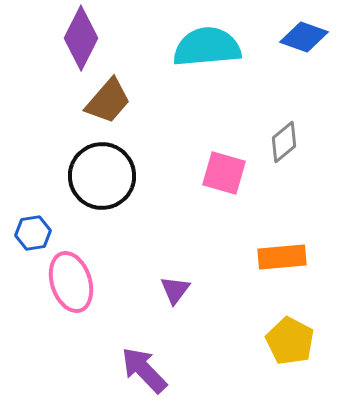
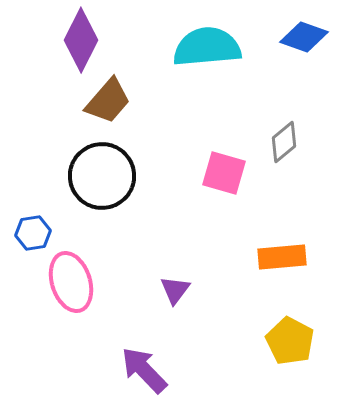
purple diamond: moved 2 px down
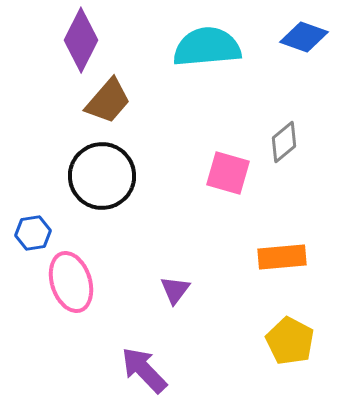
pink square: moved 4 px right
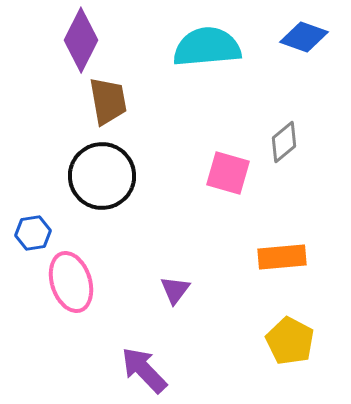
brown trapezoid: rotated 51 degrees counterclockwise
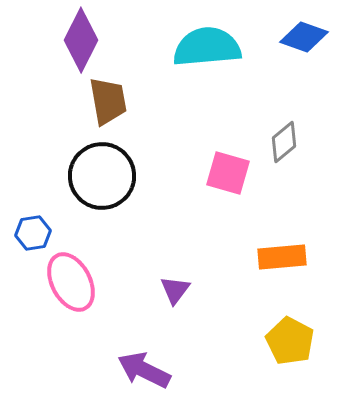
pink ellipse: rotated 10 degrees counterclockwise
purple arrow: rotated 20 degrees counterclockwise
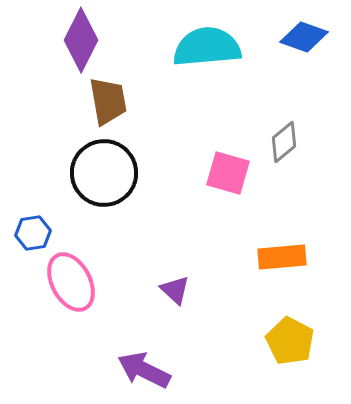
black circle: moved 2 px right, 3 px up
purple triangle: rotated 24 degrees counterclockwise
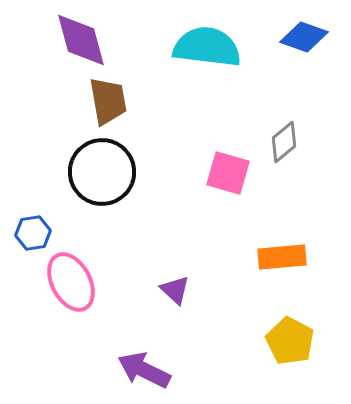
purple diamond: rotated 42 degrees counterclockwise
cyan semicircle: rotated 12 degrees clockwise
black circle: moved 2 px left, 1 px up
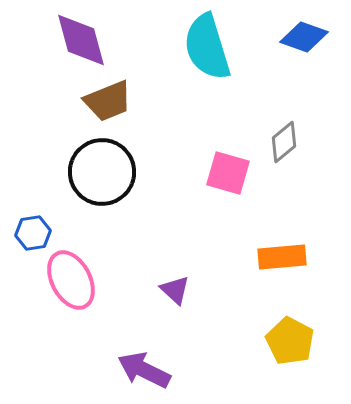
cyan semicircle: rotated 114 degrees counterclockwise
brown trapezoid: rotated 78 degrees clockwise
pink ellipse: moved 2 px up
